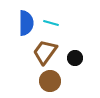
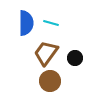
brown trapezoid: moved 1 px right, 1 px down
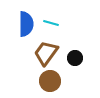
blue semicircle: moved 1 px down
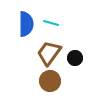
brown trapezoid: moved 3 px right
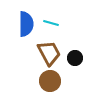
brown trapezoid: rotated 116 degrees clockwise
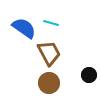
blue semicircle: moved 2 px left, 4 px down; rotated 55 degrees counterclockwise
black circle: moved 14 px right, 17 px down
brown circle: moved 1 px left, 2 px down
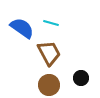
blue semicircle: moved 2 px left
black circle: moved 8 px left, 3 px down
brown circle: moved 2 px down
